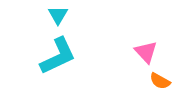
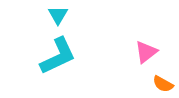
pink triangle: rotated 35 degrees clockwise
orange semicircle: moved 3 px right, 3 px down
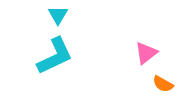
pink triangle: moved 1 px down
cyan L-shape: moved 3 px left
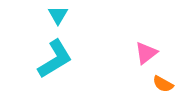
cyan L-shape: moved 3 px down; rotated 6 degrees counterclockwise
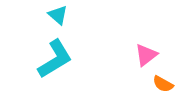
cyan triangle: rotated 20 degrees counterclockwise
pink triangle: moved 2 px down
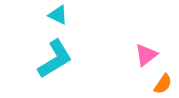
cyan triangle: rotated 15 degrees counterclockwise
orange semicircle: rotated 85 degrees counterclockwise
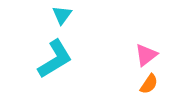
cyan triangle: moved 4 px right; rotated 40 degrees clockwise
orange semicircle: moved 14 px left
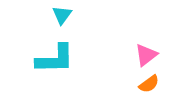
cyan L-shape: rotated 30 degrees clockwise
orange semicircle: rotated 20 degrees clockwise
